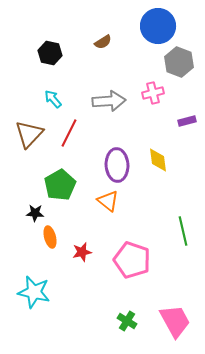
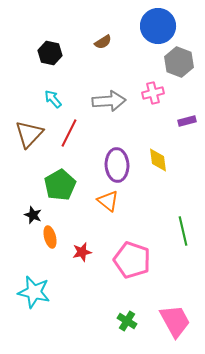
black star: moved 2 px left, 2 px down; rotated 18 degrees clockwise
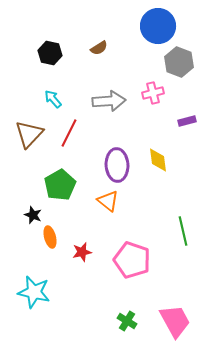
brown semicircle: moved 4 px left, 6 px down
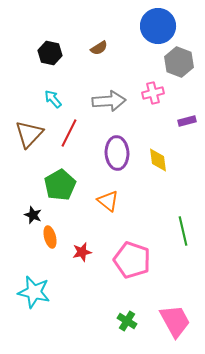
purple ellipse: moved 12 px up
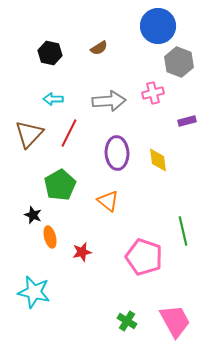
cyan arrow: rotated 48 degrees counterclockwise
pink pentagon: moved 12 px right, 3 px up
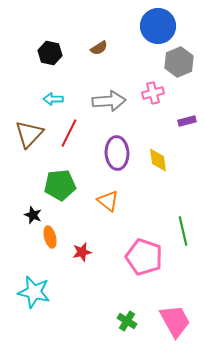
gray hexagon: rotated 16 degrees clockwise
green pentagon: rotated 24 degrees clockwise
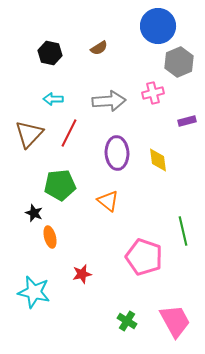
black star: moved 1 px right, 2 px up
red star: moved 22 px down
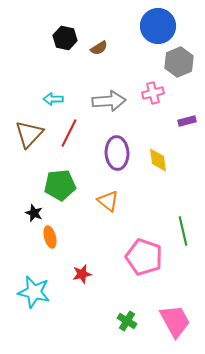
black hexagon: moved 15 px right, 15 px up
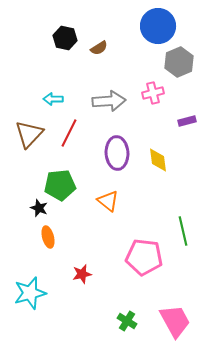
black star: moved 5 px right, 5 px up
orange ellipse: moved 2 px left
pink pentagon: rotated 12 degrees counterclockwise
cyan star: moved 4 px left, 1 px down; rotated 28 degrees counterclockwise
